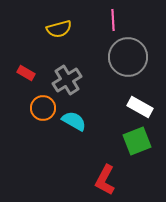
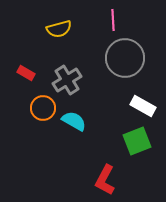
gray circle: moved 3 px left, 1 px down
white rectangle: moved 3 px right, 1 px up
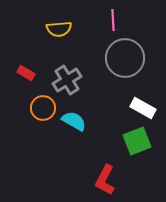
yellow semicircle: rotated 10 degrees clockwise
white rectangle: moved 2 px down
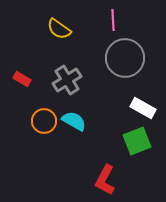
yellow semicircle: rotated 40 degrees clockwise
red rectangle: moved 4 px left, 6 px down
orange circle: moved 1 px right, 13 px down
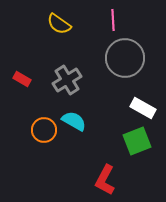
yellow semicircle: moved 5 px up
orange circle: moved 9 px down
